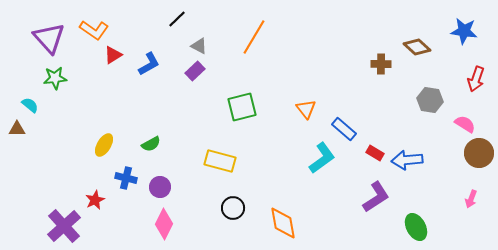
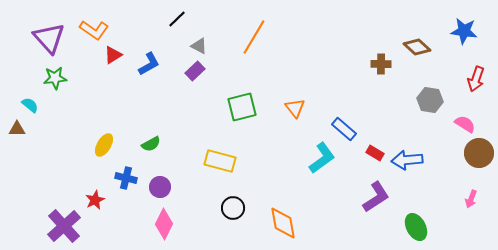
orange triangle: moved 11 px left, 1 px up
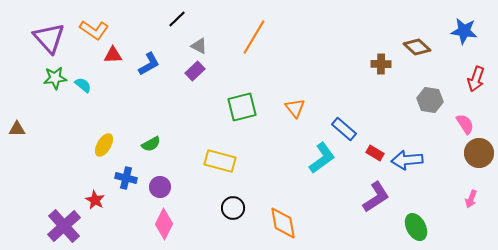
red triangle: rotated 30 degrees clockwise
cyan semicircle: moved 53 px right, 20 px up
pink semicircle: rotated 25 degrees clockwise
red star: rotated 18 degrees counterclockwise
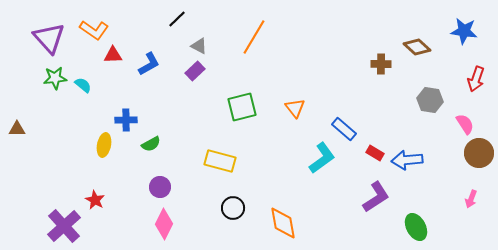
yellow ellipse: rotated 20 degrees counterclockwise
blue cross: moved 58 px up; rotated 15 degrees counterclockwise
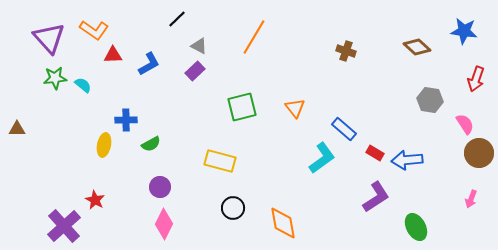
brown cross: moved 35 px left, 13 px up; rotated 18 degrees clockwise
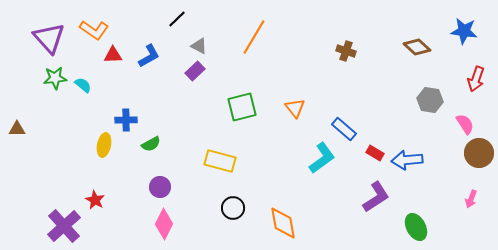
blue L-shape: moved 8 px up
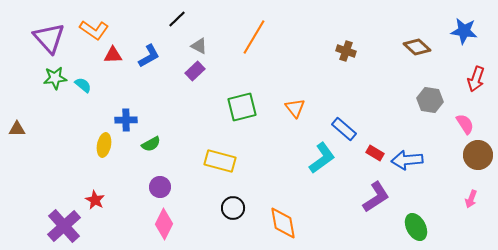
brown circle: moved 1 px left, 2 px down
